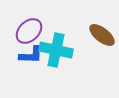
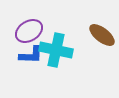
purple ellipse: rotated 12 degrees clockwise
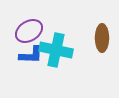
brown ellipse: moved 3 px down; rotated 52 degrees clockwise
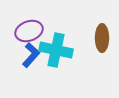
purple ellipse: rotated 12 degrees clockwise
blue L-shape: rotated 50 degrees counterclockwise
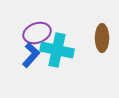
purple ellipse: moved 8 px right, 2 px down
cyan cross: moved 1 px right
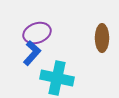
cyan cross: moved 28 px down
blue L-shape: moved 1 px right, 2 px up
